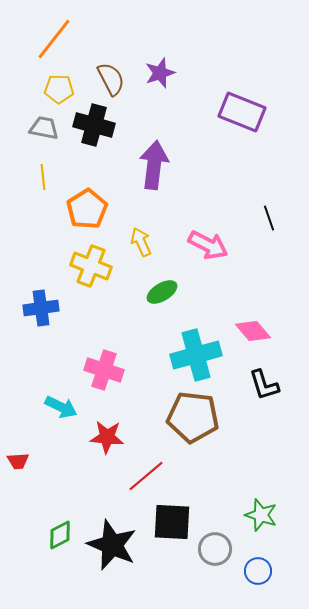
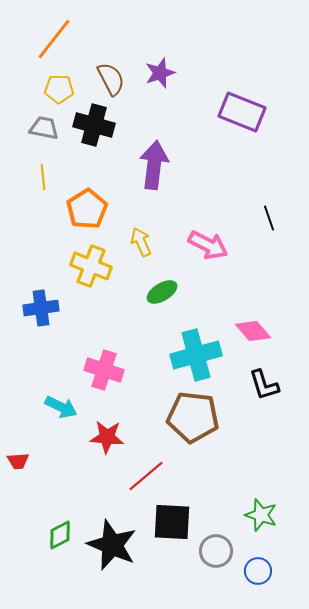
gray circle: moved 1 px right, 2 px down
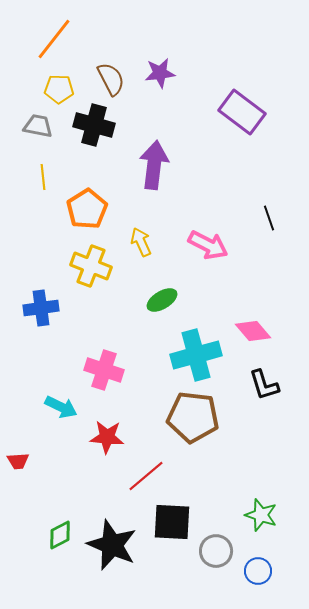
purple star: rotated 12 degrees clockwise
purple rectangle: rotated 15 degrees clockwise
gray trapezoid: moved 6 px left, 2 px up
green ellipse: moved 8 px down
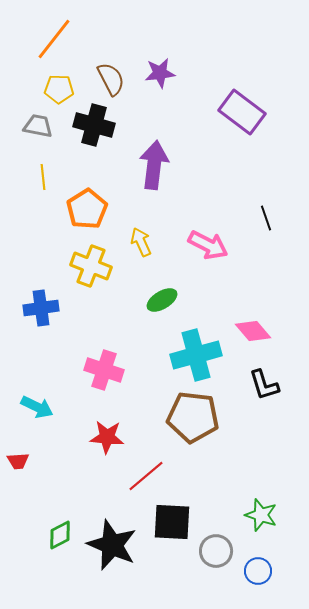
black line: moved 3 px left
cyan arrow: moved 24 px left
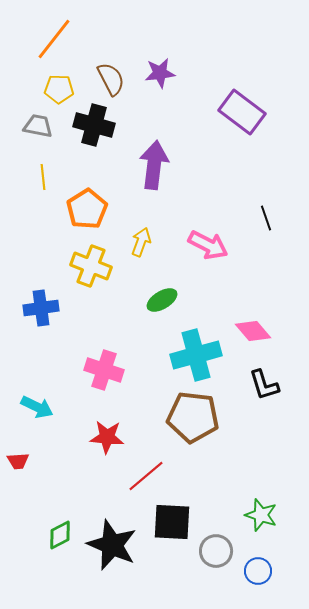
yellow arrow: rotated 44 degrees clockwise
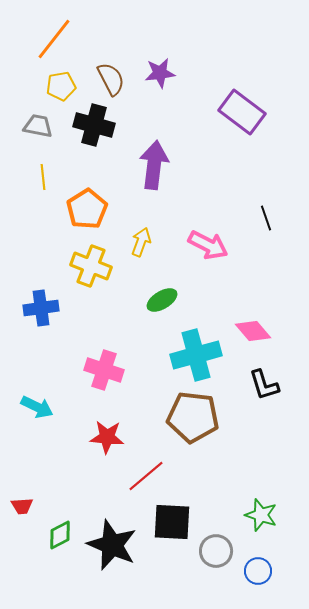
yellow pentagon: moved 2 px right, 3 px up; rotated 12 degrees counterclockwise
red trapezoid: moved 4 px right, 45 px down
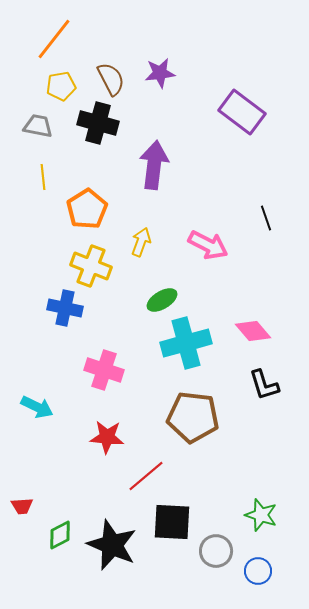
black cross: moved 4 px right, 2 px up
blue cross: moved 24 px right; rotated 20 degrees clockwise
cyan cross: moved 10 px left, 12 px up
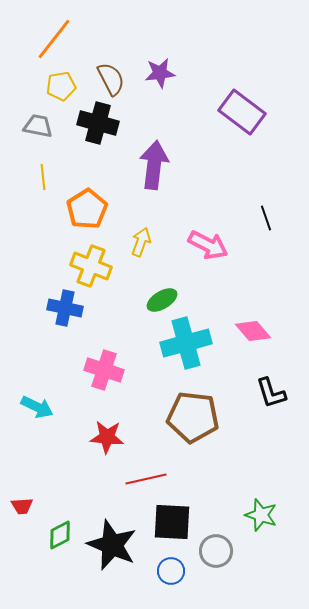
black L-shape: moved 7 px right, 8 px down
red line: moved 3 px down; rotated 27 degrees clockwise
blue circle: moved 87 px left
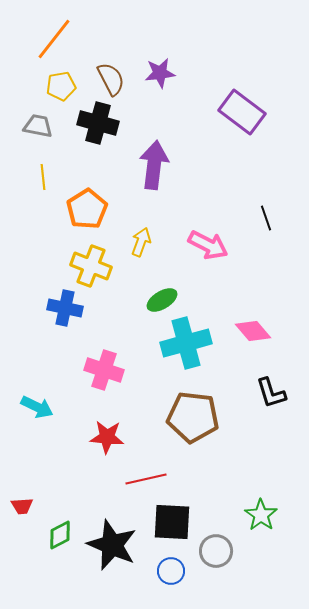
green star: rotated 16 degrees clockwise
